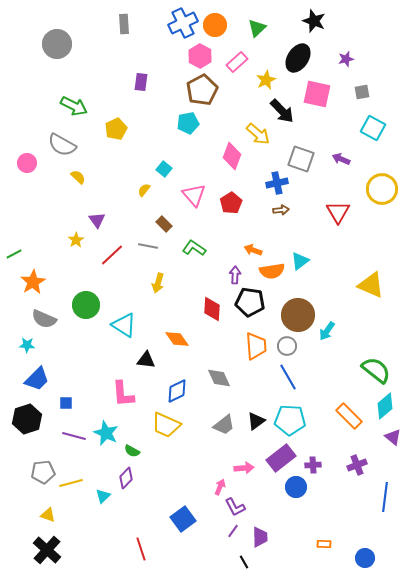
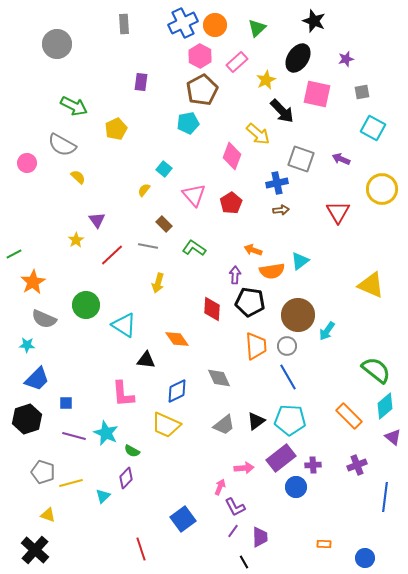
gray pentagon at (43, 472): rotated 25 degrees clockwise
black cross at (47, 550): moved 12 px left
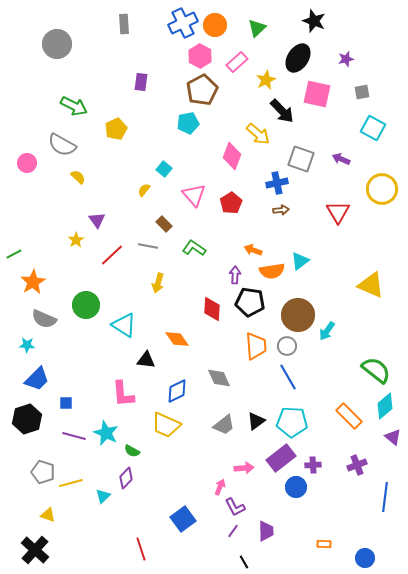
cyan pentagon at (290, 420): moved 2 px right, 2 px down
purple trapezoid at (260, 537): moved 6 px right, 6 px up
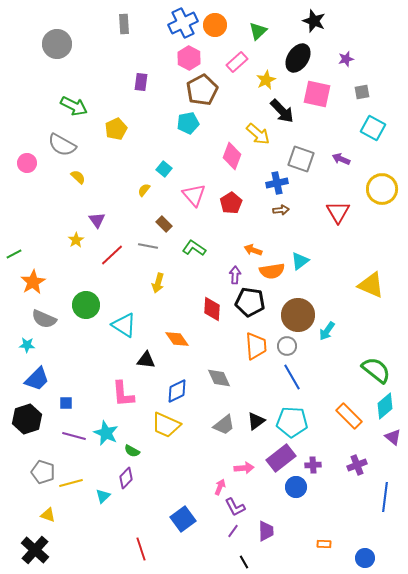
green triangle at (257, 28): moved 1 px right, 3 px down
pink hexagon at (200, 56): moved 11 px left, 2 px down
blue line at (288, 377): moved 4 px right
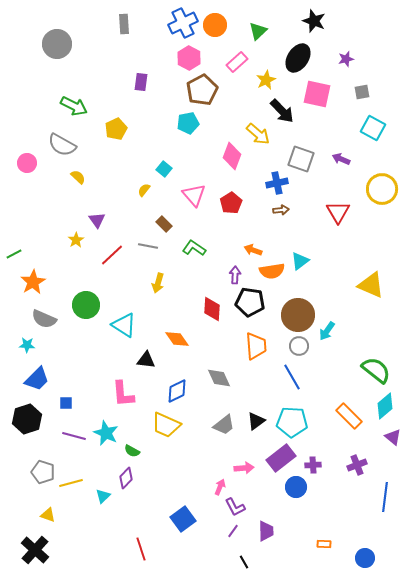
gray circle at (287, 346): moved 12 px right
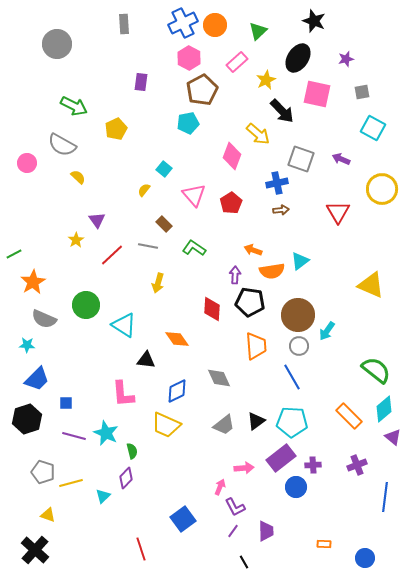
cyan diamond at (385, 406): moved 1 px left, 3 px down
green semicircle at (132, 451): rotated 133 degrees counterclockwise
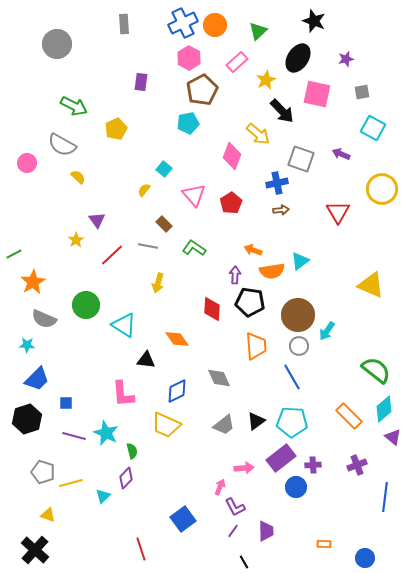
purple arrow at (341, 159): moved 5 px up
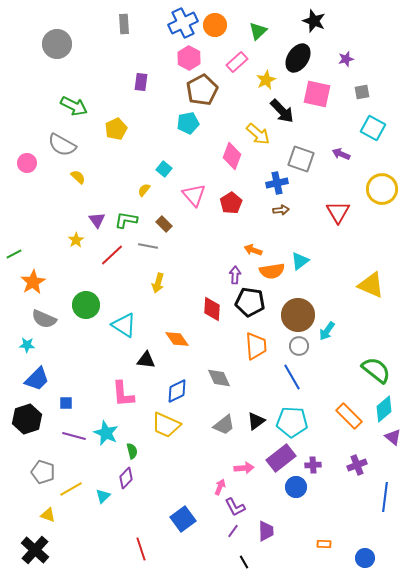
green L-shape at (194, 248): moved 68 px left, 28 px up; rotated 25 degrees counterclockwise
yellow line at (71, 483): moved 6 px down; rotated 15 degrees counterclockwise
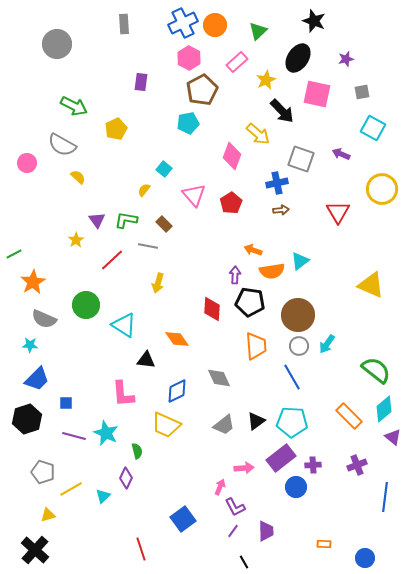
red line at (112, 255): moved 5 px down
cyan arrow at (327, 331): moved 13 px down
cyan star at (27, 345): moved 3 px right
green semicircle at (132, 451): moved 5 px right
purple diamond at (126, 478): rotated 20 degrees counterclockwise
yellow triangle at (48, 515): rotated 35 degrees counterclockwise
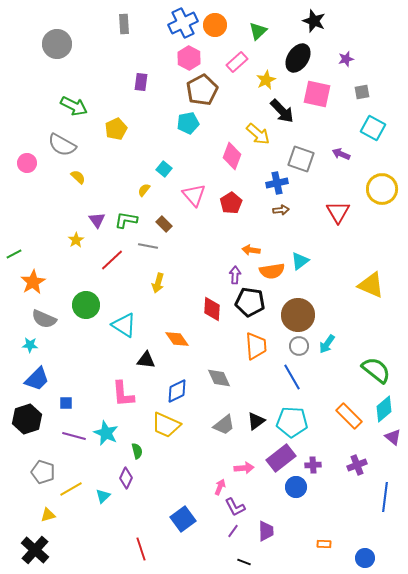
orange arrow at (253, 250): moved 2 px left; rotated 12 degrees counterclockwise
black line at (244, 562): rotated 40 degrees counterclockwise
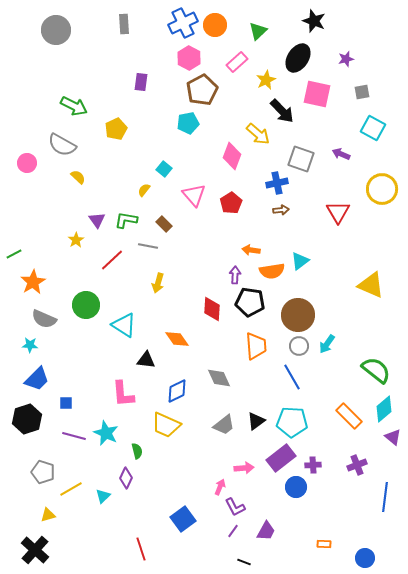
gray circle at (57, 44): moved 1 px left, 14 px up
purple trapezoid at (266, 531): rotated 30 degrees clockwise
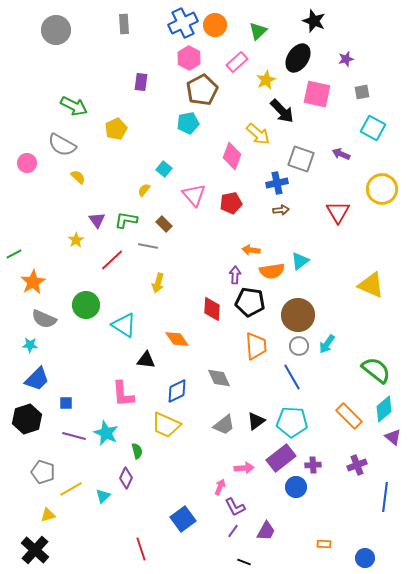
red pentagon at (231, 203): rotated 20 degrees clockwise
